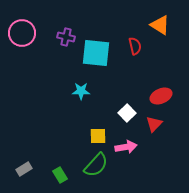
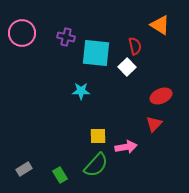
white square: moved 46 px up
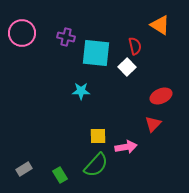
red triangle: moved 1 px left
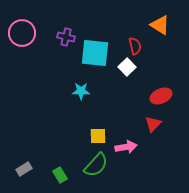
cyan square: moved 1 px left
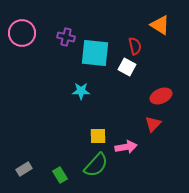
white square: rotated 18 degrees counterclockwise
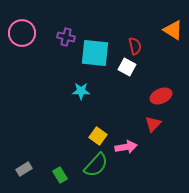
orange triangle: moved 13 px right, 5 px down
yellow square: rotated 36 degrees clockwise
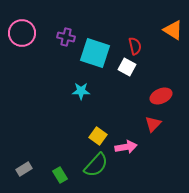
cyan square: rotated 12 degrees clockwise
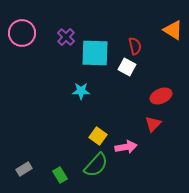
purple cross: rotated 30 degrees clockwise
cyan square: rotated 16 degrees counterclockwise
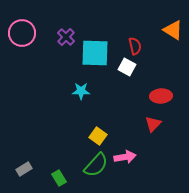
red ellipse: rotated 20 degrees clockwise
pink arrow: moved 1 px left, 10 px down
green rectangle: moved 1 px left, 3 px down
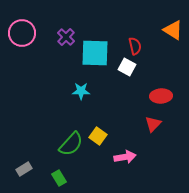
green semicircle: moved 25 px left, 21 px up
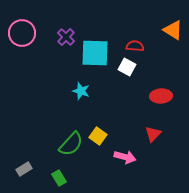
red semicircle: rotated 72 degrees counterclockwise
cyan star: rotated 18 degrees clockwise
red triangle: moved 10 px down
pink arrow: rotated 25 degrees clockwise
